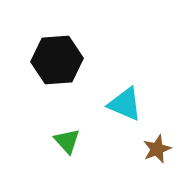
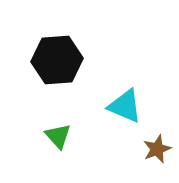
cyan triangle: moved 2 px down
green triangle: moved 9 px left, 5 px up
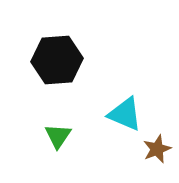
cyan triangle: moved 8 px down
green triangle: rotated 16 degrees clockwise
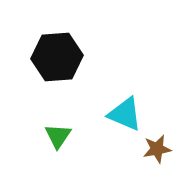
black hexagon: moved 3 px up
brown star: rotated 12 degrees clockwise
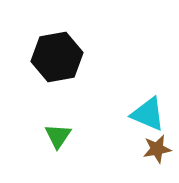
black hexagon: rotated 6 degrees counterclockwise
cyan triangle: moved 23 px right
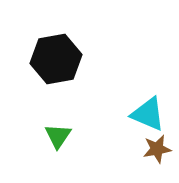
black hexagon: moved 1 px left, 2 px down
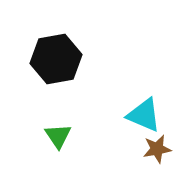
cyan triangle: moved 4 px left, 1 px down
green triangle: rotated 8 degrees counterclockwise
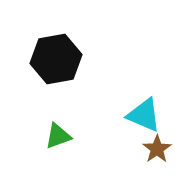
green triangle: rotated 44 degrees clockwise
brown star: rotated 24 degrees counterclockwise
